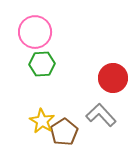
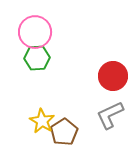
green hexagon: moved 5 px left, 6 px up
red circle: moved 2 px up
gray L-shape: moved 9 px right; rotated 72 degrees counterclockwise
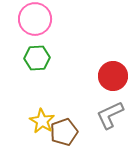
pink circle: moved 13 px up
brown pentagon: rotated 12 degrees clockwise
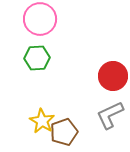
pink circle: moved 5 px right
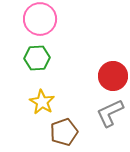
gray L-shape: moved 2 px up
yellow star: moved 19 px up
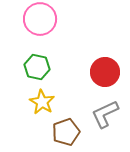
green hexagon: moved 9 px down; rotated 15 degrees clockwise
red circle: moved 8 px left, 4 px up
gray L-shape: moved 5 px left, 1 px down
brown pentagon: moved 2 px right
